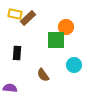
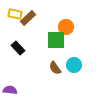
black rectangle: moved 1 px right, 5 px up; rotated 48 degrees counterclockwise
brown semicircle: moved 12 px right, 7 px up
purple semicircle: moved 2 px down
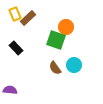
yellow rectangle: rotated 56 degrees clockwise
green square: rotated 18 degrees clockwise
black rectangle: moved 2 px left
